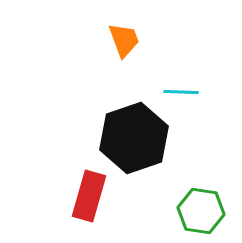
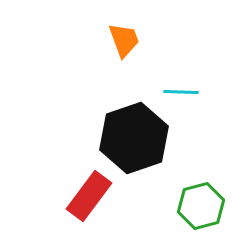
red rectangle: rotated 21 degrees clockwise
green hexagon: moved 5 px up; rotated 24 degrees counterclockwise
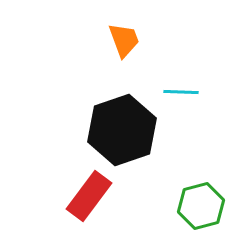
black hexagon: moved 12 px left, 8 px up
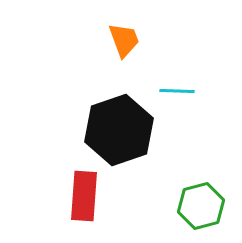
cyan line: moved 4 px left, 1 px up
black hexagon: moved 3 px left
red rectangle: moved 5 px left; rotated 33 degrees counterclockwise
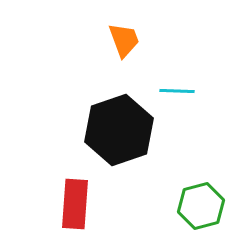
red rectangle: moved 9 px left, 8 px down
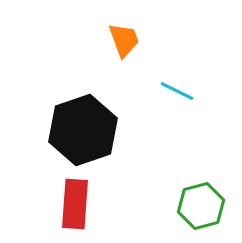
cyan line: rotated 24 degrees clockwise
black hexagon: moved 36 px left
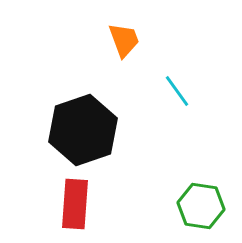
cyan line: rotated 28 degrees clockwise
green hexagon: rotated 24 degrees clockwise
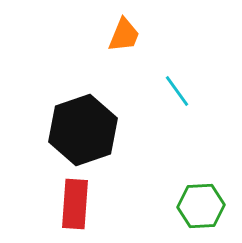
orange trapezoid: moved 5 px up; rotated 42 degrees clockwise
green hexagon: rotated 12 degrees counterclockwise
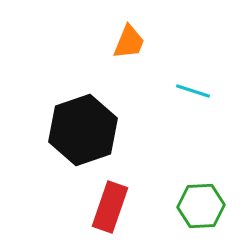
orange trapezoid: moved 5 px right, 7 px down
cyan line: moved 16 px right; rotated 36 degrees counterclockwise
red rectangle: moved 35 px right, 3 px down; rotated 15 degrees clockwise
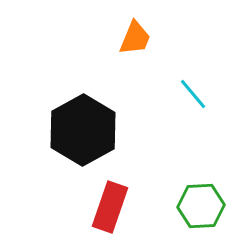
orange trapezoid: moved 6 px right, 4 px up
cyan line: moved 3 px down; rotated 32 degrees clockwise
black hexagon: rotated 10 degrees counterclockwise
